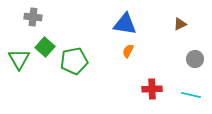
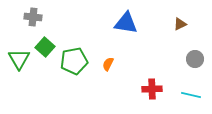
blue triangle: moved 1 px right, 1 px up
orange semicircle: moved 20 px left, 13 px down
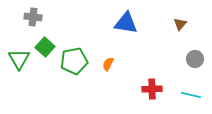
brown triangle: rotated 24 degrees counterclockwise
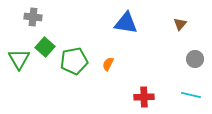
red cross: moved 8 px left, 8 px down
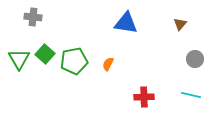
green square: moved 7 px down
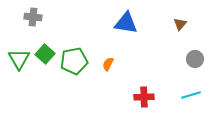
cyan line: rotated 30 degrees counterclockwise
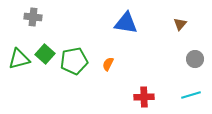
green triangle: rotated 45 degrees clockwise
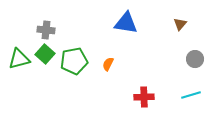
gray cross: moved 13 px right, 13 px down
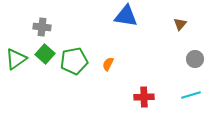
blue triangle: moved 7 px up
gray cross: moved 4 px left, 3 px up
green triangle: moved 3 px left; rotated 20 degrees counterclockwise
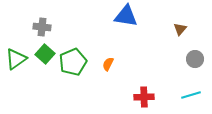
brown triangle: moved 5 px down
green pentagon: moved 1 px left, 1 px down; rotated 12 degrees counterclockwise
